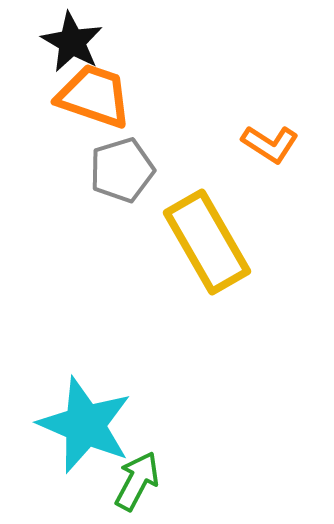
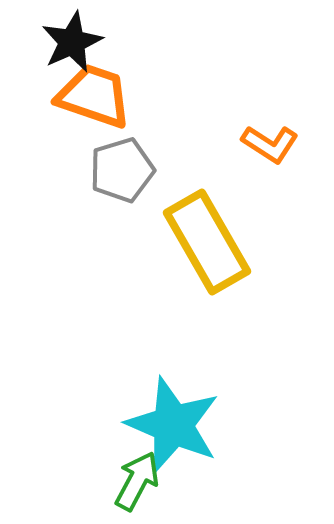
black star: rotated 18 degrees clockwise
cyan star: moved 88 px right
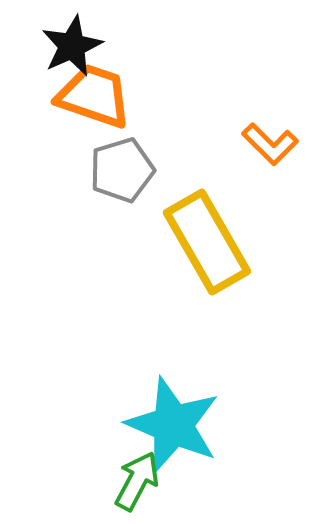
black star: moved 4 px down
orange L-shape: rotated 12 degrees clockwise
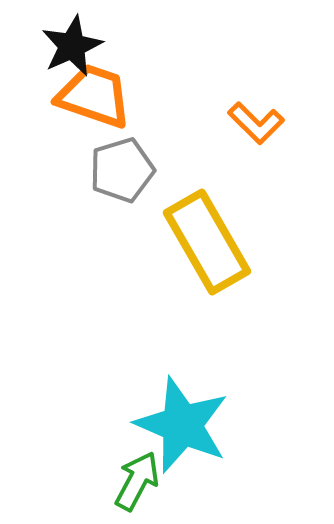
orange L-shape: moved 14 px left, 21 px up
cyan star: moved 9 px right
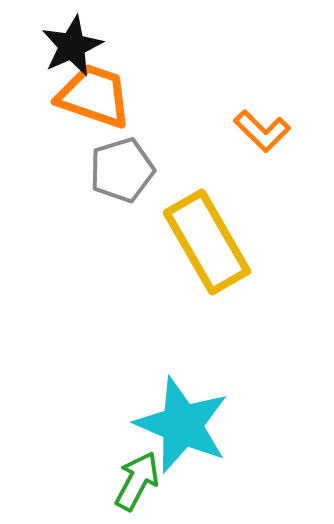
orange L-shape: moved 6 px right, 8 px down
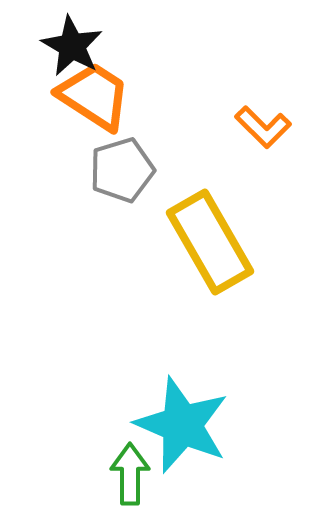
black star: rotated 18 degrees counterclockwise
orange trapezoid: rotated 14 degrees clockwise
orange L-shape: moved 1 px right, 4 px up
yellow rectangle: moved 3 px right
green arrow: moved 7 px left, 7 px up; rotated 28 degrees counterclockwise
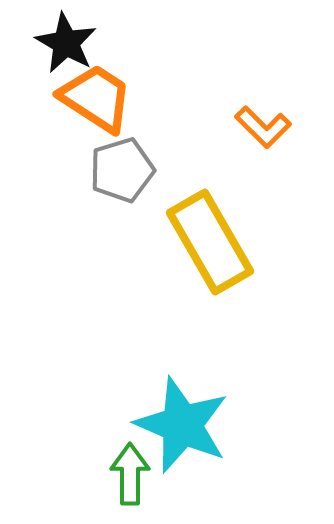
black star: moved 6 px left, 3 px up
orange trapezoid: moved 2 px right, 2 px down
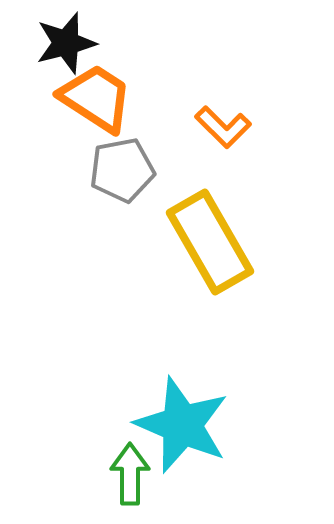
black star: rotated 28 degrees clockwise
orange L-shape: moved 40 px left
gray pentagon: rotated 6 degrees clockwise
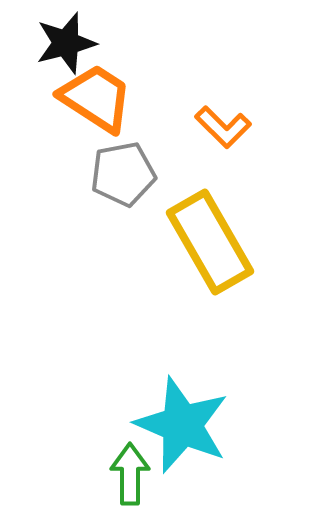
gray pentagon: moved 1 px right, 4 px down
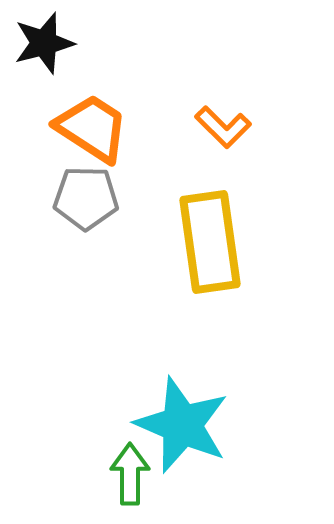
black star: moved 22 px left
orange trapezoid: moved 4 px left, 30 px down
gray pentagon: moved 37 px left, 24 px down; rotated 12 degrees clockwise
yellow rectangle: rotated 22 degrees clockwise
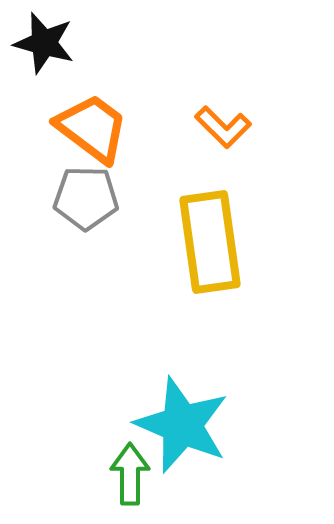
black star: rotated 30 degrees clockwise
orange trapezoid: rotated 4 degrees clockwise
